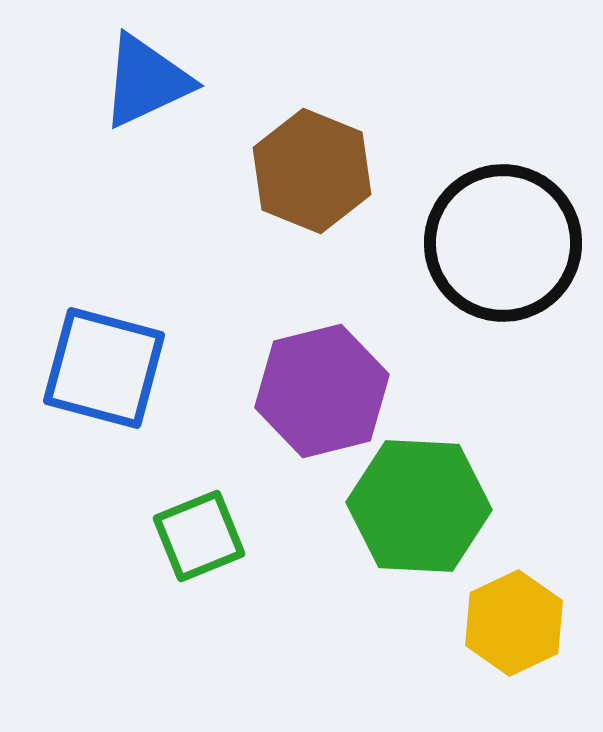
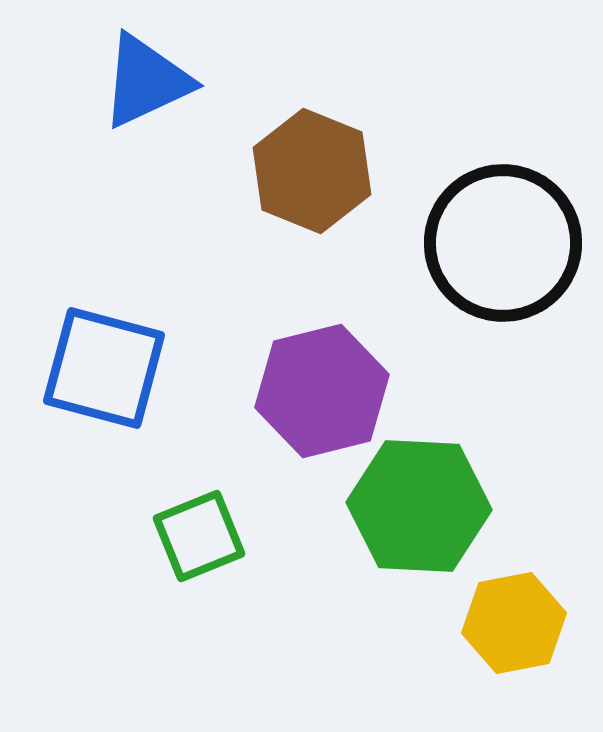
yellow hexagon: rotated 14 degrees clockwise
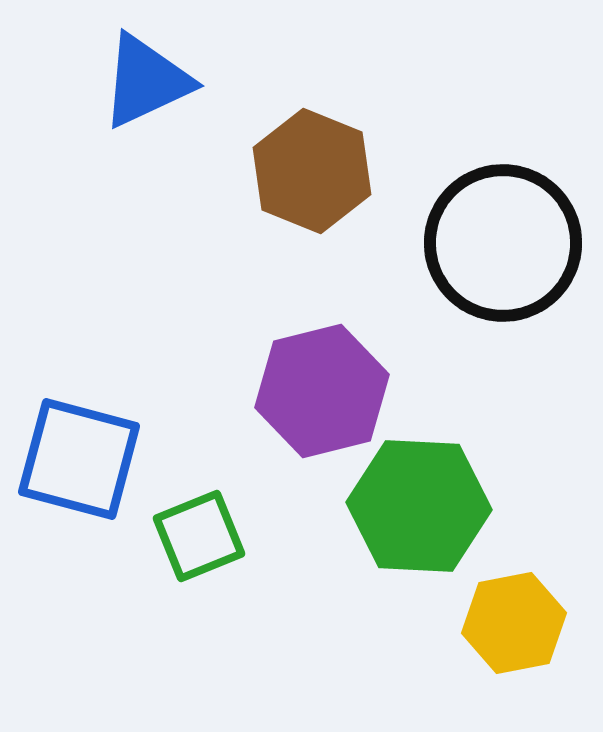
blue square: moved 25 px left, 91 px down
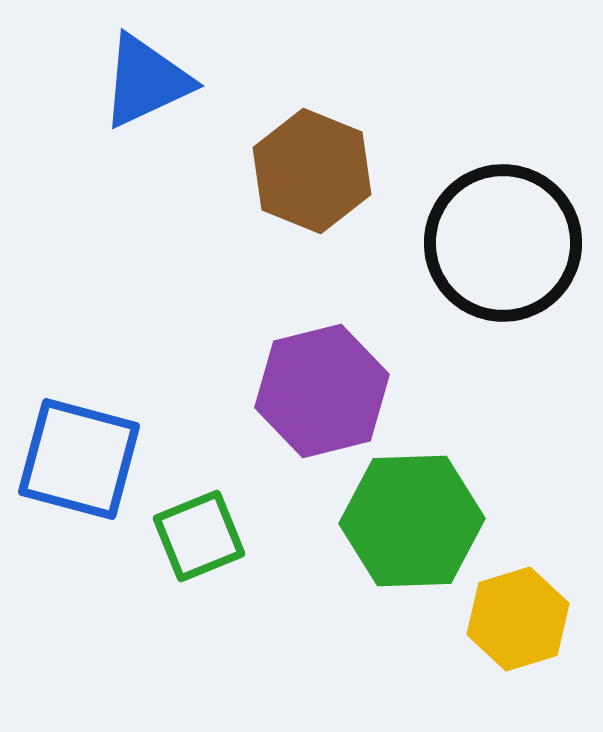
green hexagon: moved 7 px left, 15 px down; rotated 5 degrees counterclockwise
yellow hexagon: moved 4 px right, 4 px up; rotated 6 degrees counterclockwise
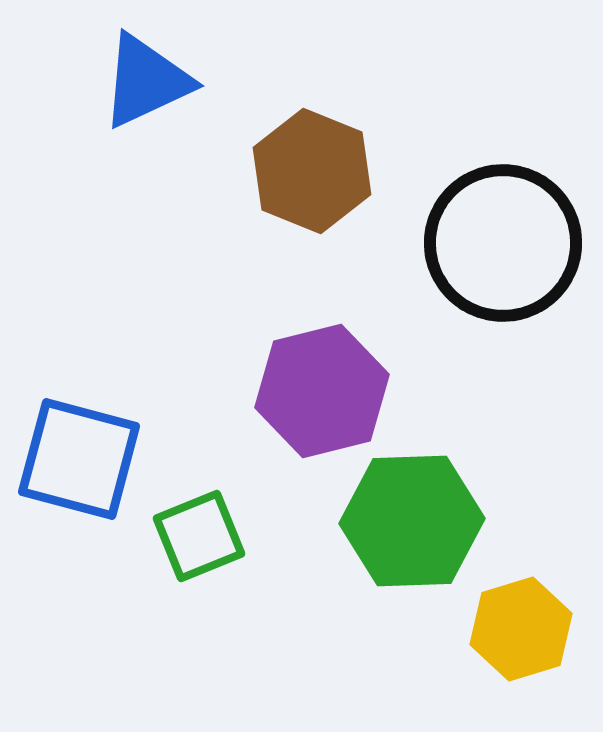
yellow hexagon: moved 3 px right, 10 px down
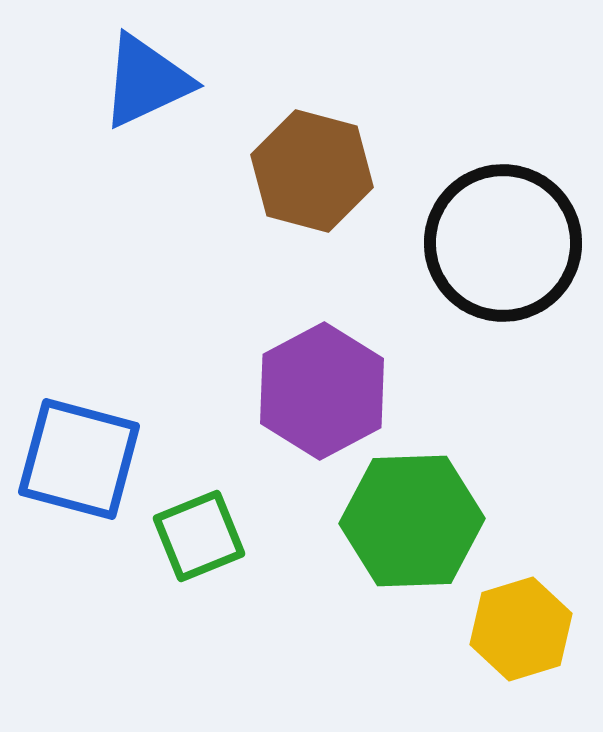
brown hexagon: rotated 7 degrees counterclockwise
purple hexagon: rotated 14 degrees counterclockwise
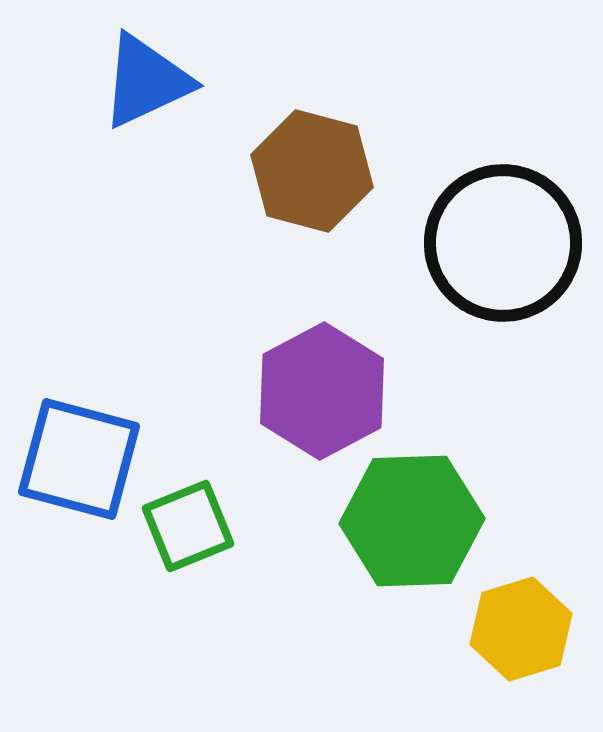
green square: moved 11 px left, 10 px up
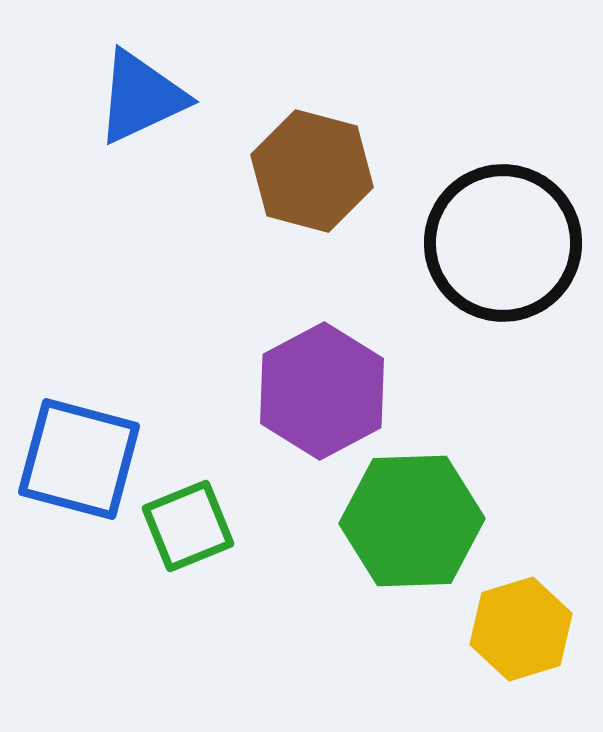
blue triangle: moved 5 px left, 16 px down
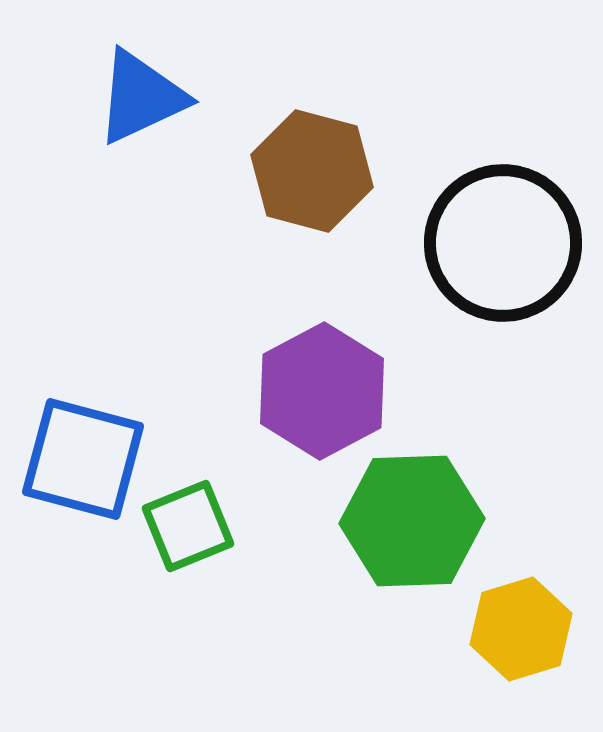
blue square: moved 4 px right
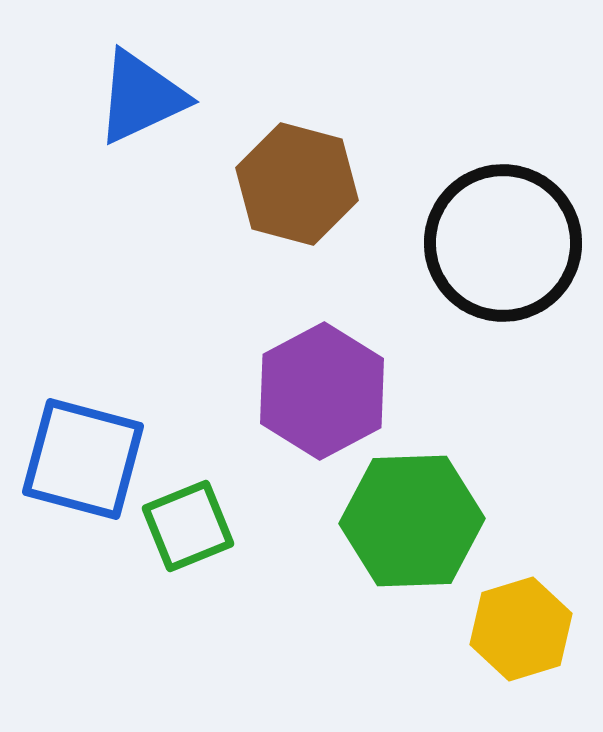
brown hexagon: moved 15 px left, 13 px down
